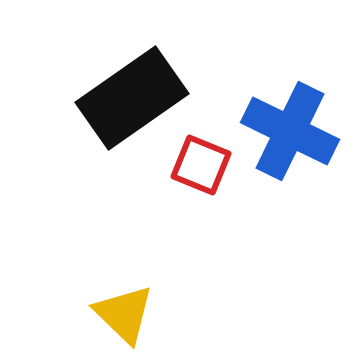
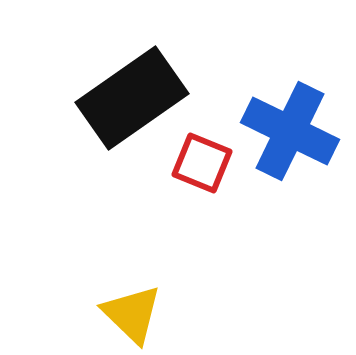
red square: moved 1 px right, 2 px up
yellow triangle: moved 8 px right
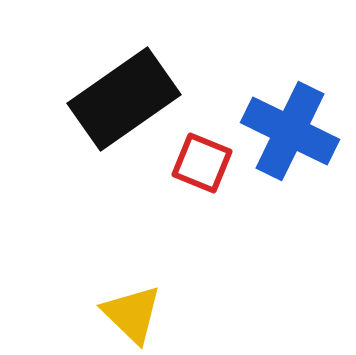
black rectangle: moved 8 px left, 1 px down
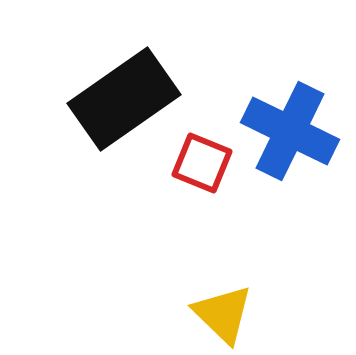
yellow triangle: moved 91 px right
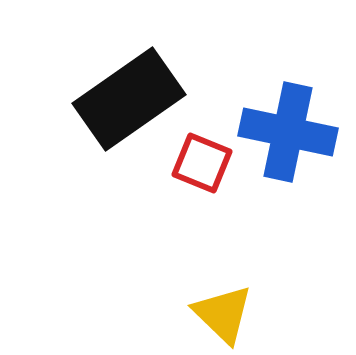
black rectangle: moved 5 px right
blue cross: moved 2 px left, 1 px down; rotated 14 degrees counterclockwise
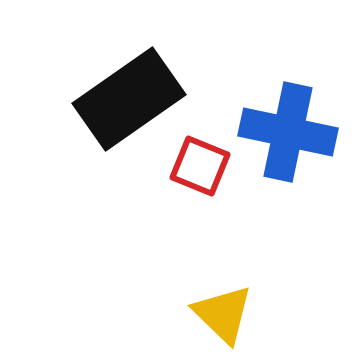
red square: moved 2 px left, 3 px down
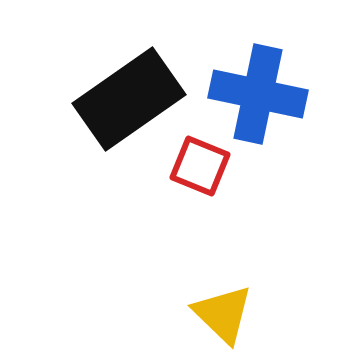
blue cross: moved 30 px left, 38 px up
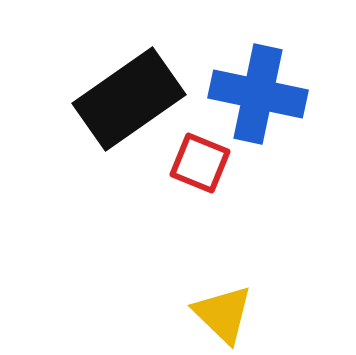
red square: moved 3 px up
